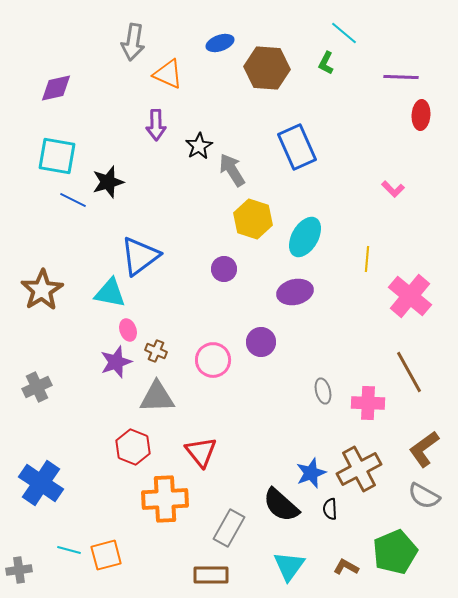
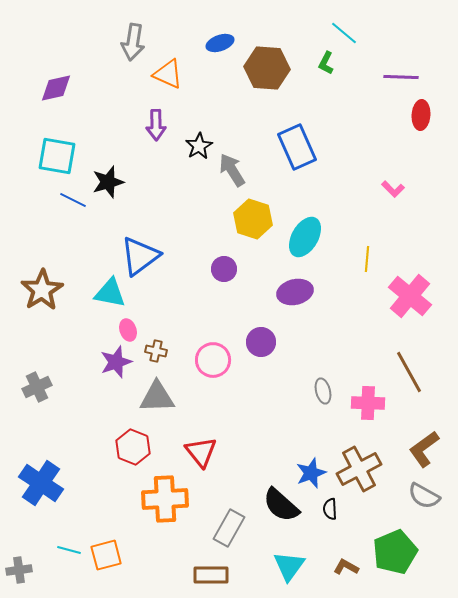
brown cross at (156, 351): rotated 10 degrees counterclockwise
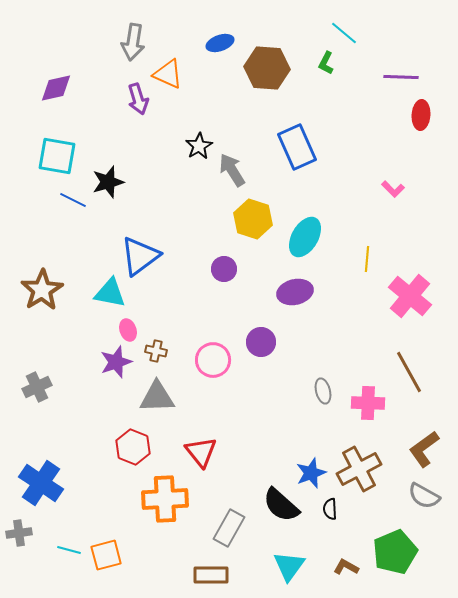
purple arrow at (156, 125): moved 18 px left, 26 px up; rotated 16 degrees counterclockwise
gray cross at (19, 570): moved 37 px up
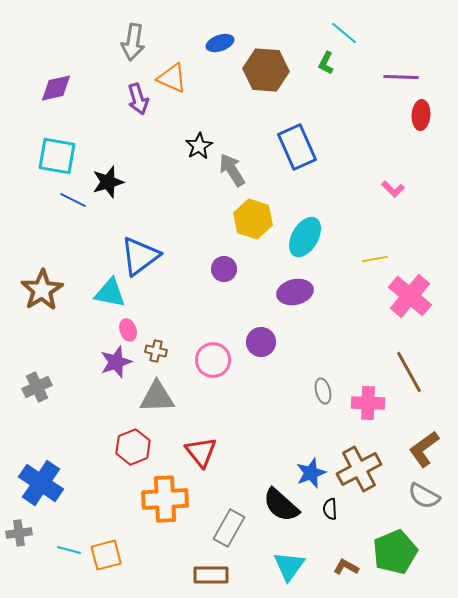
brown hexagon at (267, 68): moved 1 px left, 2 px down
orange triangle at (168, 74): moved 4 px right, 4 px down
yellow line at (367, 259): moved 8 px right; rotated 75 degrees clockwise
red hexagon at (133, 447): rotated 16 degrees clockwise
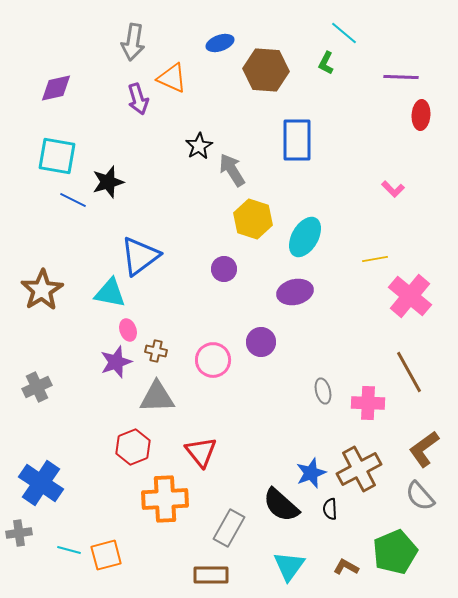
blue rectangle at (297, 147): moved 7 px up; rotated 24 degrees clockwise
gray semicircle at (424, 496): moved 4 px left; rotated 20 degrees clockwise
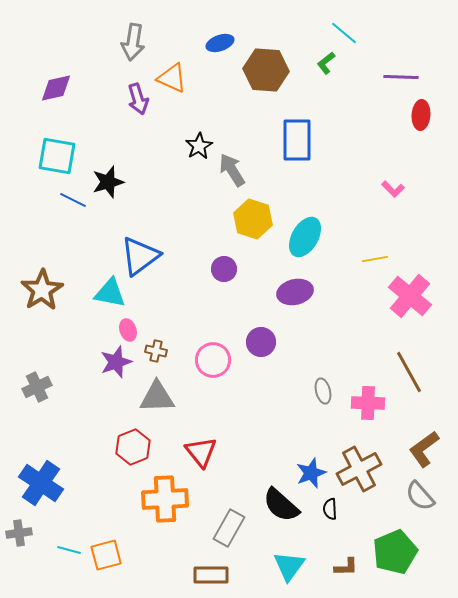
green L-shape at (326, 63): rotated 25 degrees clockwise
brown L-shape at (346, 567): rotated 150 degrees clockwise
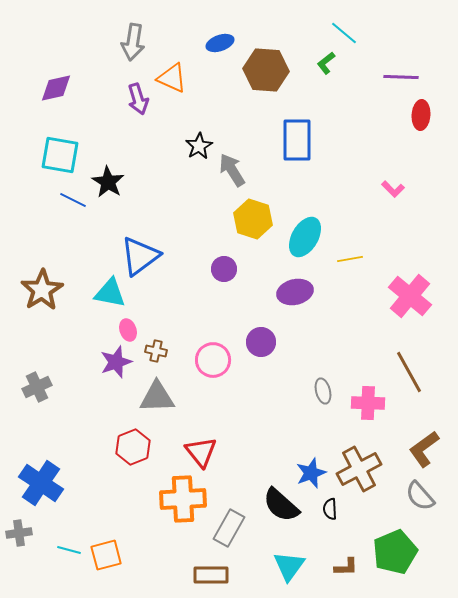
cyan square at (57, 156): moved 3 px right, 1 px up
black star at (108, 182): rotated 24 degrees counterclockwise
yellow line at (375, 259): moved 25 px left
orange cross at (165, 499): moved 18 px right
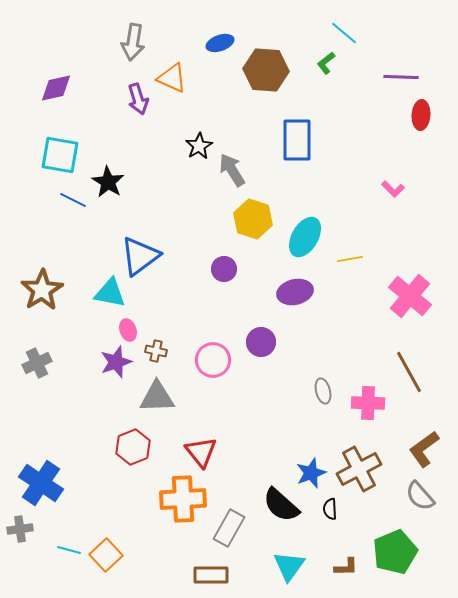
gray cross at (37, 387): moved 24 px up
gray cross at (19, 533): moved 1 px right, 4 px up
orange square at (106, 555): rotated 28 degrees counterclockwise
